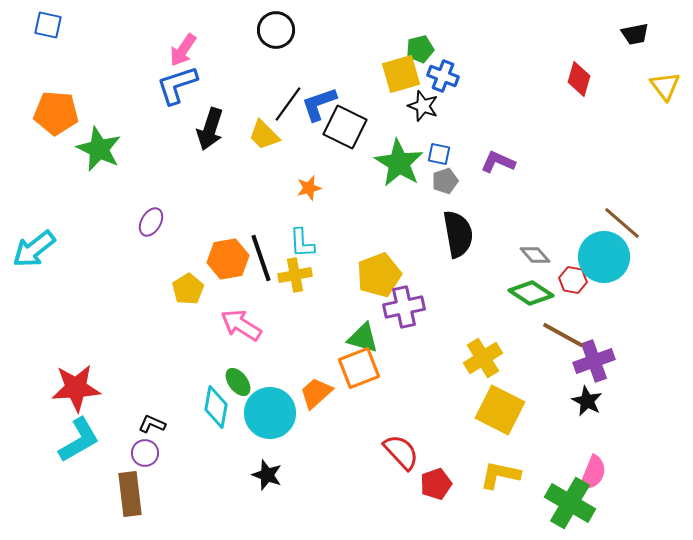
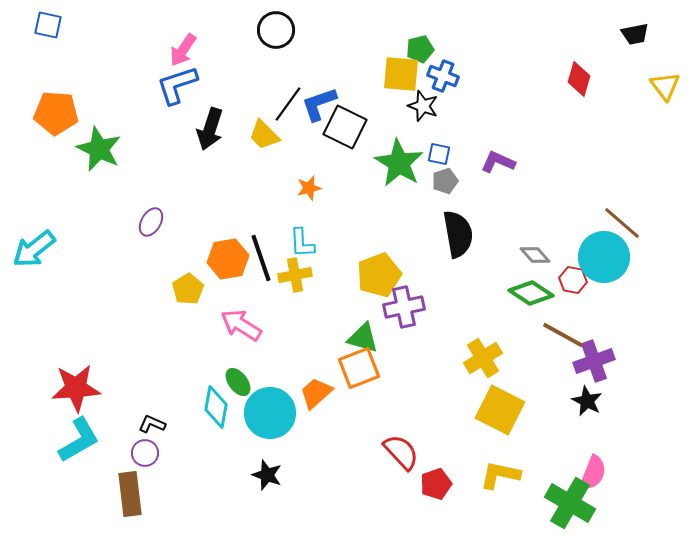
yellow square at (401, 74): rotated 21 degrees clockwise
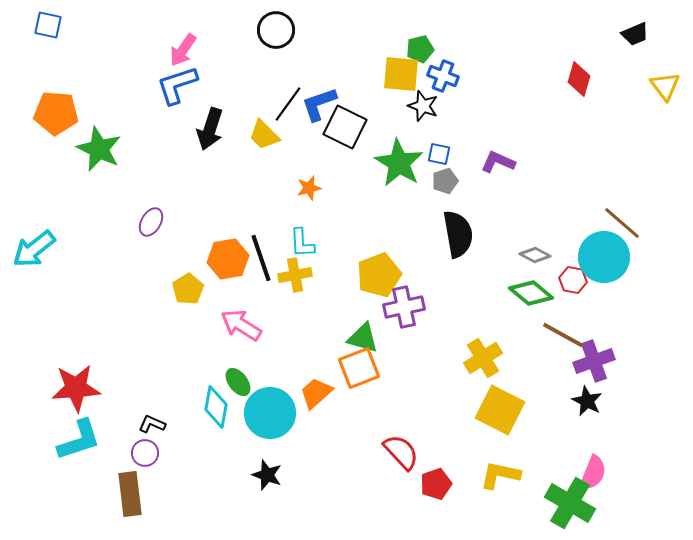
black trapezoid at (635, 34): rotated 12 degrees counterclockwise
gray diamond at (535, 255): rotated 20 degrees counterclockwise
green diamond at (531, 293): rotated 6 degrees clockwise
cyan L-shape at (79, 440): rotated 12 degrees clockwise
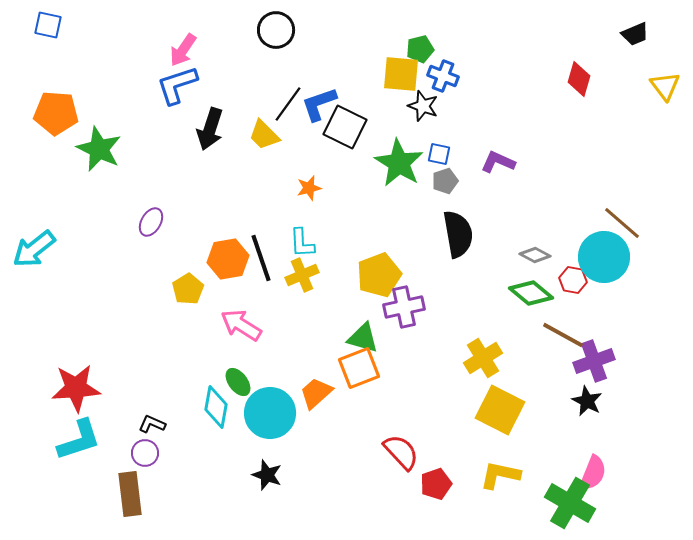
yellow cross at (295, 275): moved 7 px right; rotated 12 degrees counterclockwise
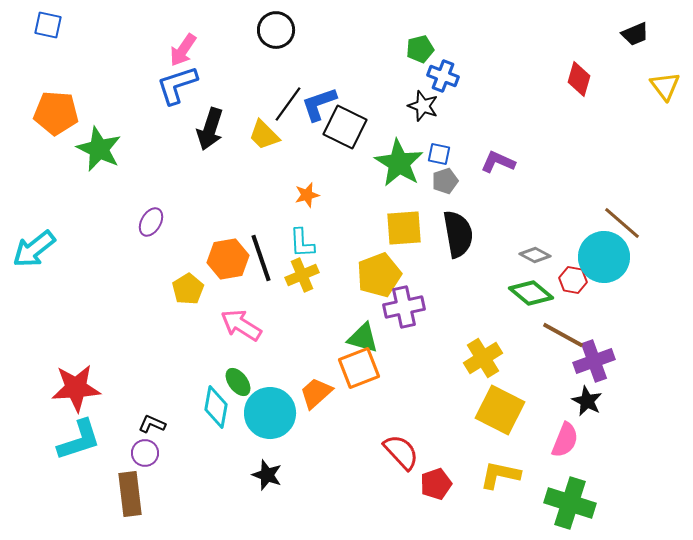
yellow square at (401, 74): moved 3 px right, 154 px down; rotated 9 degrees counterclockwise
orange star at (309, 188): moved 2 px left, 7 px down
pink semicircle at (593, 473): moved 28 px left, 33 px up
green cross at (570, 503): rotated 12 degrees counterclockwise
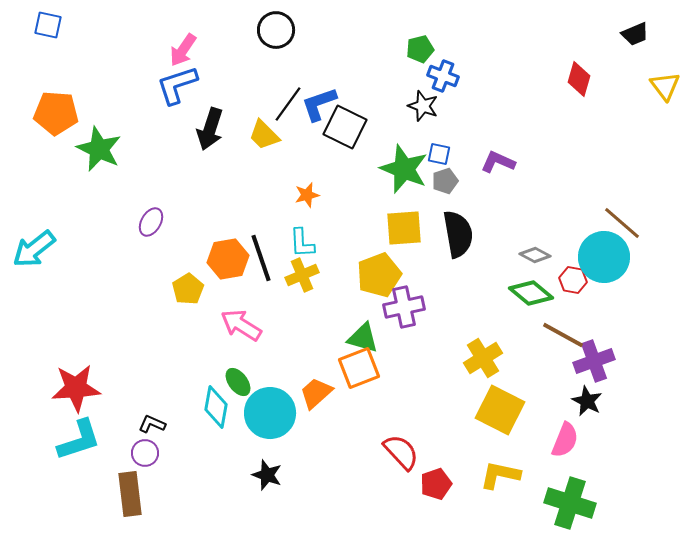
green star at (399, 163): moved 5 px right, 6 px down; rotated 9 degrees counterclockwise
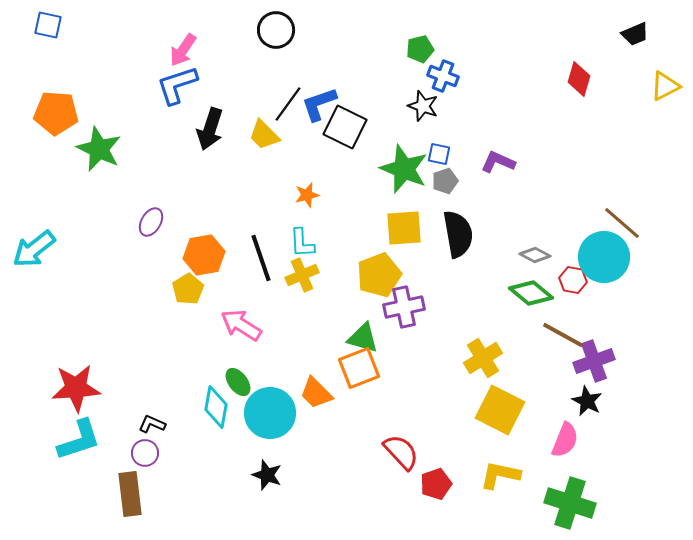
yellow triangle at (665, 86): rotated 40 degrees clockwise
orange hexagon at (228, 259): moved 24 px left, 4 px up
orange trapezoid at (316, 393): rotated 93 degrees counterclockwise
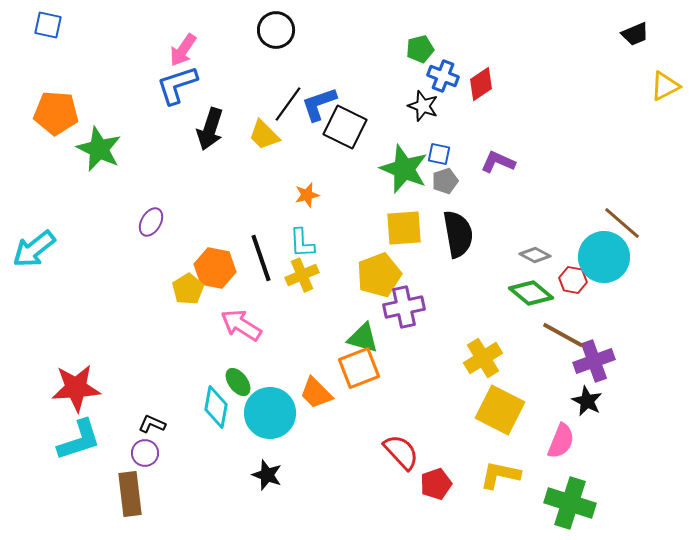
red diamond at (579, 79): moved 98 px left, 5 px down; rotated 40 degrees clockwise
orange hexagon at (204, 255): moved 11 px right, 13 px down; rotated 21 degrees clockwise
pink semicircle at (565, 440): moved 4 px left, 1 px down
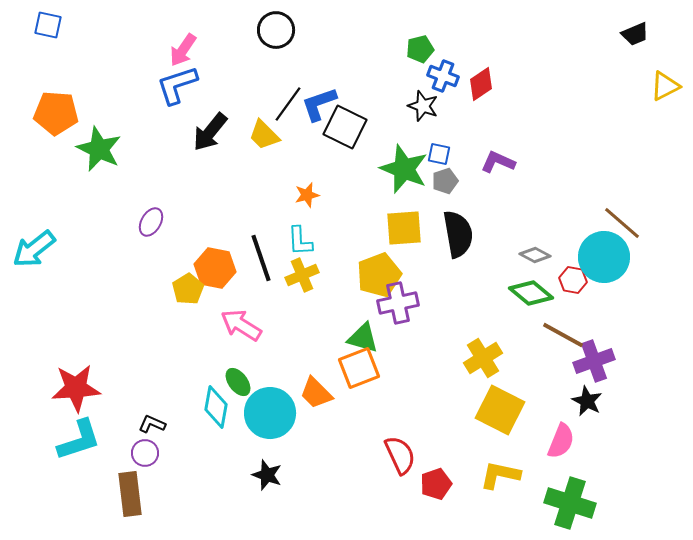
black arrow at (210, 129): moved 3 px down; rotated 21 degrees clockwise
cyan L-shape at (302, 243): moved 2 px left, 2 px up
purple cross at (404, 307): moved 6 px left, 4 px up
red semicircle at (401, 452): moved 1 px left, 3 px down; rotated 18 degrees clockwise
